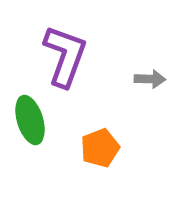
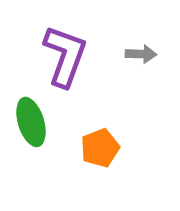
gray arrow: moved 9 px left, 25 px up
green ellipse: moved 1 px right, 2 px down
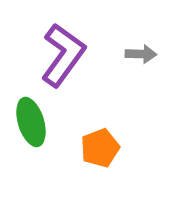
purple L-shape: moved 2 px left, 1 px up; rotated 16 degrees clockwise
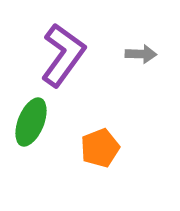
green ellipse: rotated 39 degrees clockwise
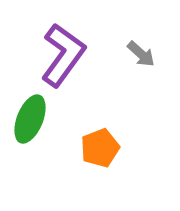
gray arrow: rotated 40 degrees clockwise
green ellipse: moved 1 px left, 3 px up
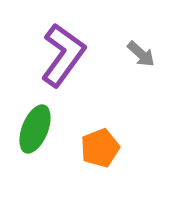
green ellipse: moved 5 px right, 10 px down
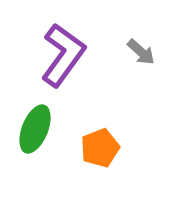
gray arrow: moved 2 px up
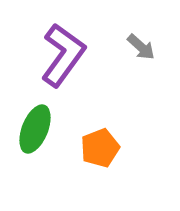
gray arrow: moved 5 px up
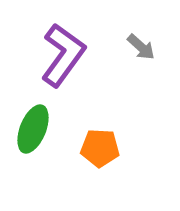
green ellipse: moved 2 px left
orange pentagon: rotated 24 degrees clockwise
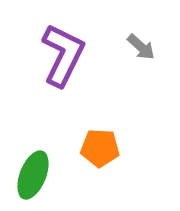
purple L-shape: rotated 10 degrees counterclockwise
green ellipse: moved 46 px down
